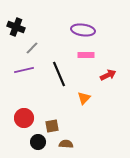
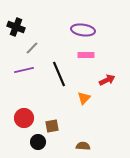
red arrow: moved 1 px left, 5 px down
brown semicircle: moved 17 px right, 2 px down
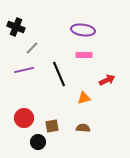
pink rectangle: moved 2 px left
orange triangle: rotated 32 degrees clockwise
brown semicircle: moved 18 px up
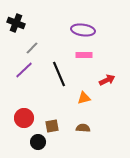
black cross: moved 4 px up
purple line: rotated 30 degrees counterclockwise
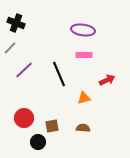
gray line: moved 22 px left
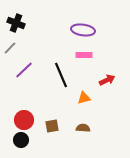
black line: moved 2 px right, 1 px down
red circle: moved 2 px down
black circle: moved 17 px left, 2 px up
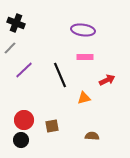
pink rectangle: moved 1 px right, 2 px down
black line: moved 1 px left
brown semicircle: moved 9 px right, 8 px down
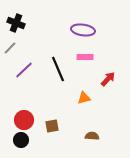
black line: moved 2 px left, 6 px up
red arrow: moved 1 px right, 1 px up; rotated 21 degrees counterclockwise
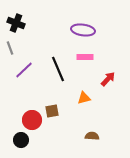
gray line: rotated 64 degrees counterclockwise
red circle: moved 8 px right
brown square: moved 15 px up
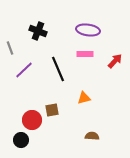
black cross: moved 22 px right, 8 px down
purple ellipse: moved 5 px right
pink rectangle: moved 3 px up
red arrow: moved 7 px right, 18 px up
brown square: moved 1 px up
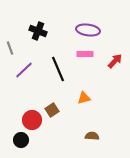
brown square: rotated 24 degrees counterclockwise
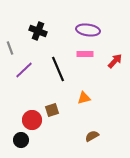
brown square: rotated 16 degrees clockwise
brown semicircle: rotated 32 degrees counterclockwise
